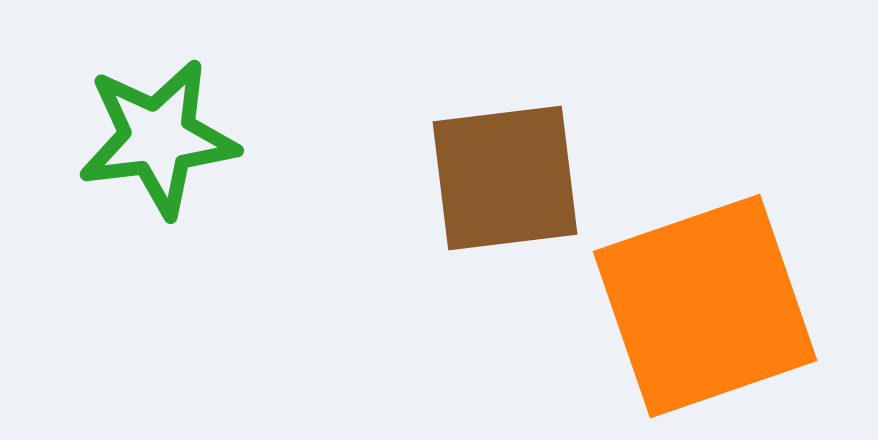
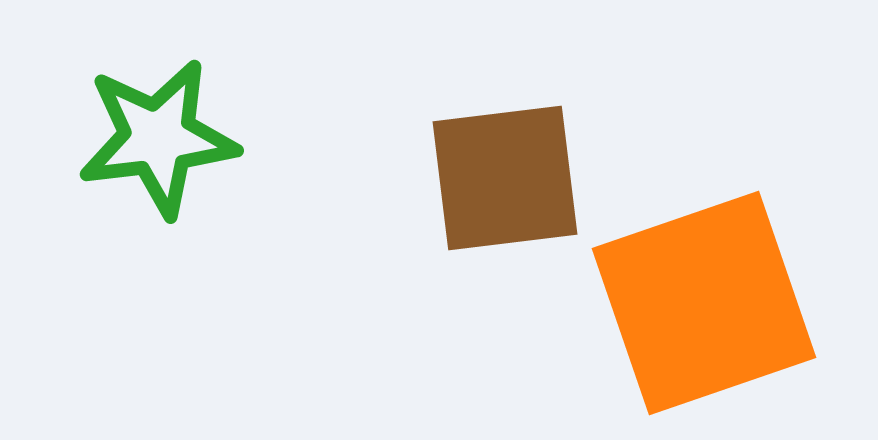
orange square: moved 1 px left, 3 px up
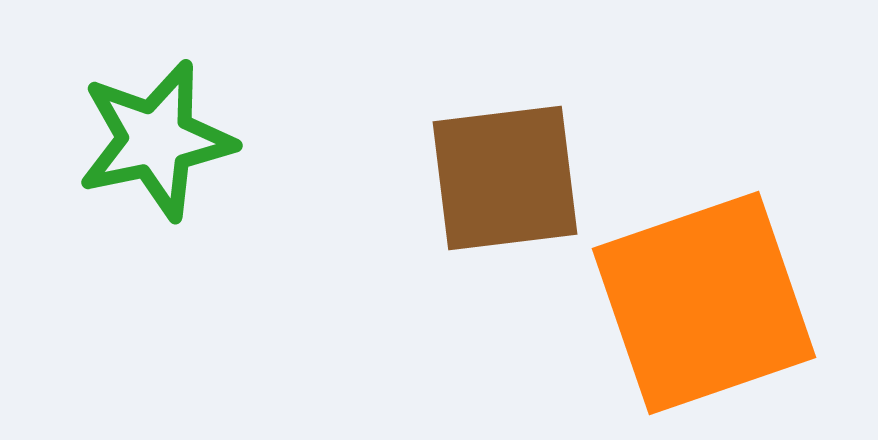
green star: moved 2 px left, 2 px down; rotated 5 degrees counterclockwise
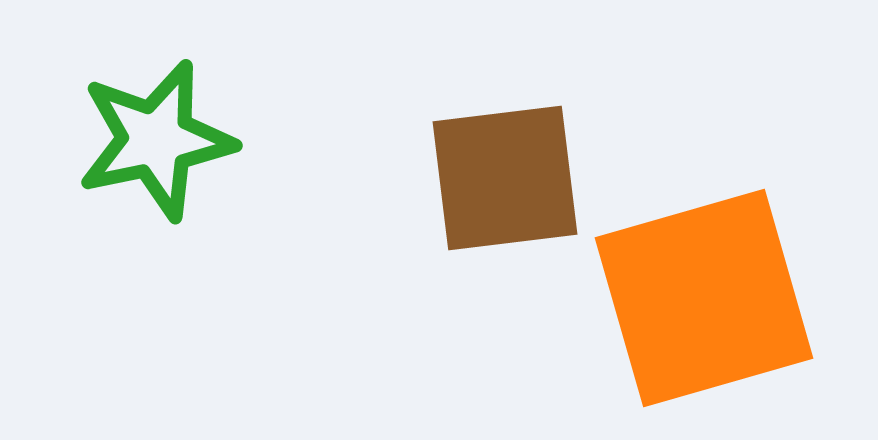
orange square: moved 5 px up; rotated 3 degrees clockwise
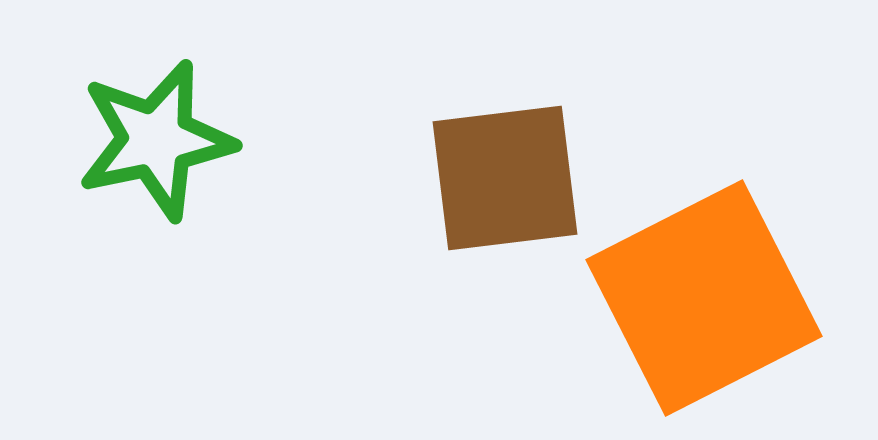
orange square: rotated 11 degrees counterclockwise
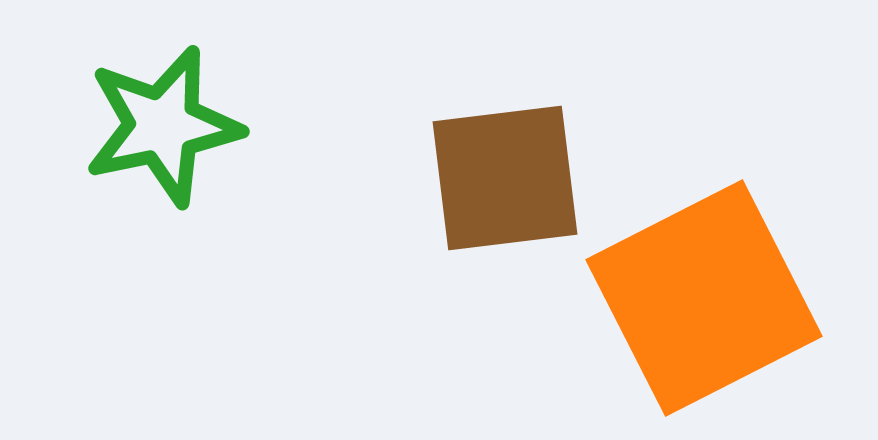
green star: moved 7 px right, 14 px up
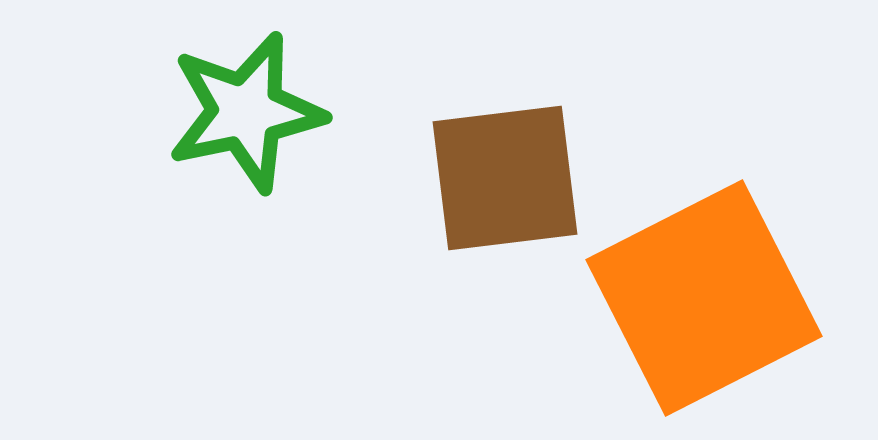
green star: moved 83 px right, 14 px up
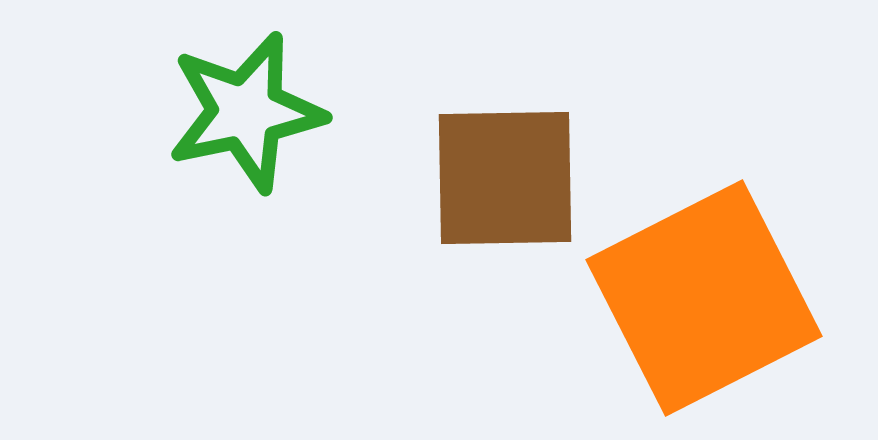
brown square: rotated 6 degrees clockwise
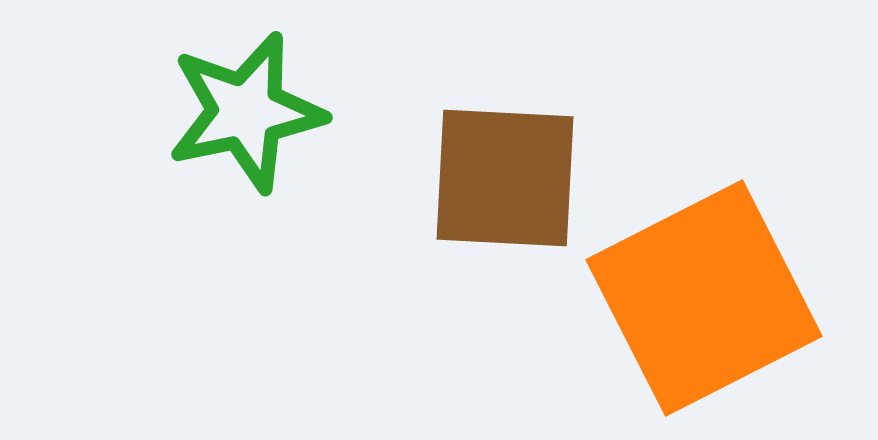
brown square: rotated 4 degrees clockwise
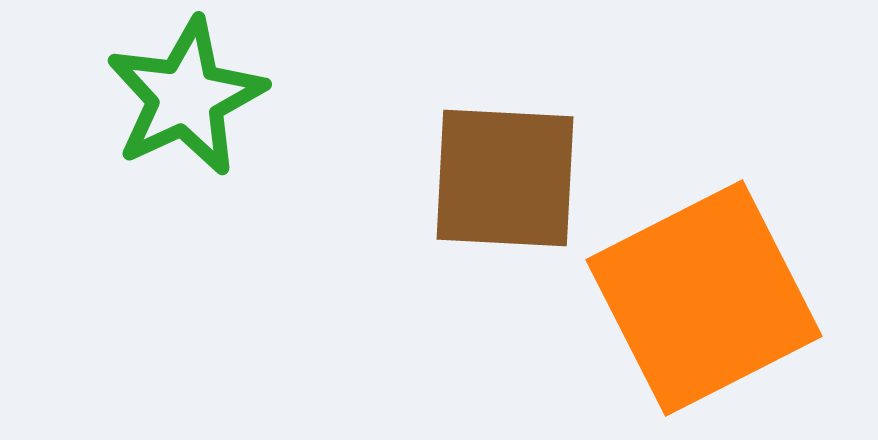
green star: moved 60 px left, 15 px up; rotated 13 degrees counterclockwise
